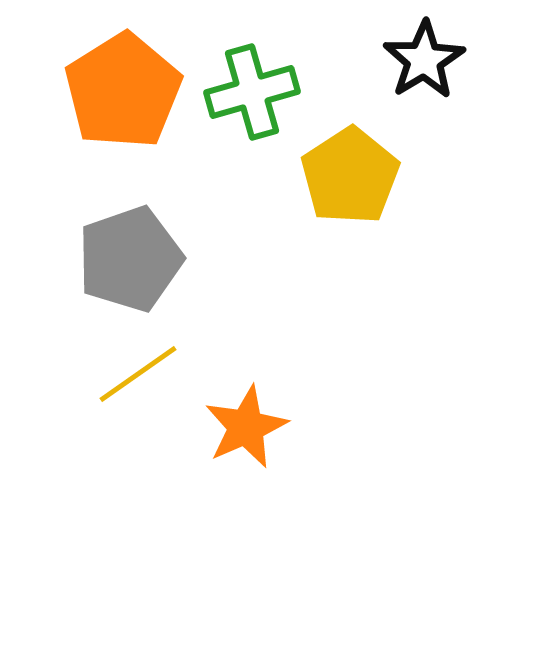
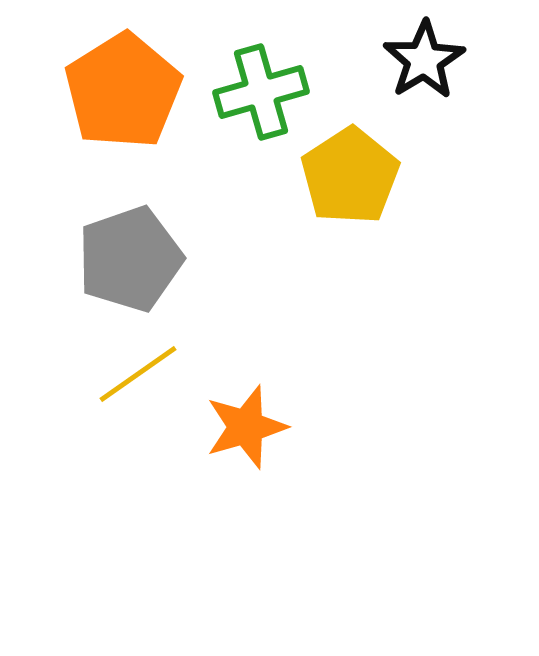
green cross: moved 9 px right
orange star: rotated 8 degrees clockwise
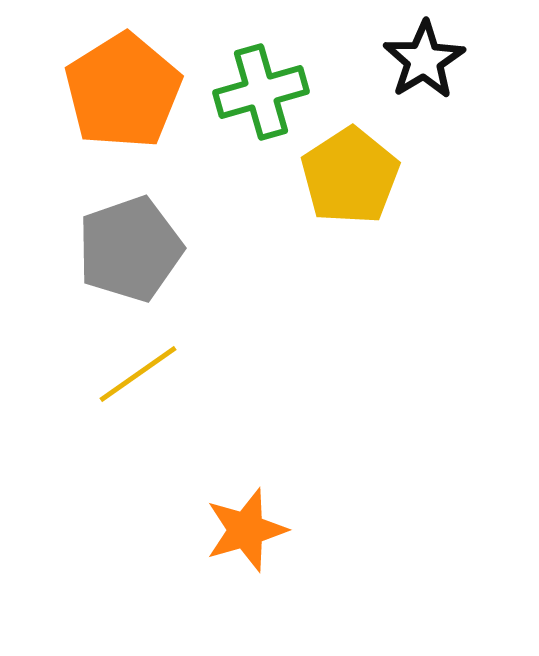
gray pentagon: moved 10 px up
orange star: moved 103 px down
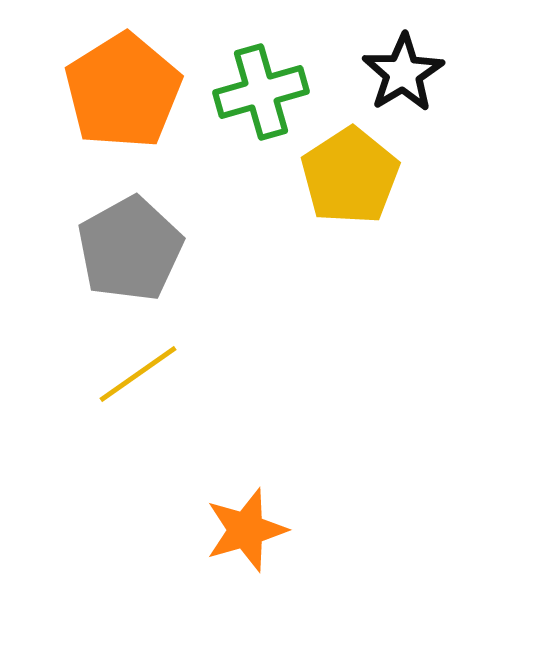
black star: moved 21 px left, 13 px down
gray pentagon: rotated 10 degrees counterclockwise
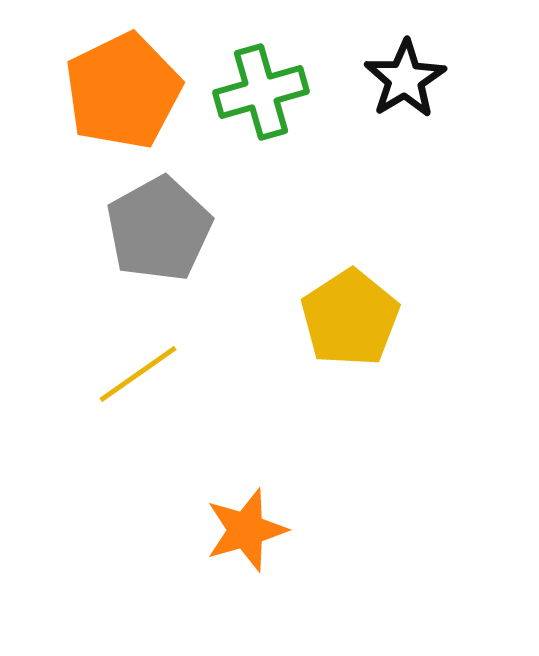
black star: moved 2 px right, 6 px down
orange pentagon: rotated 6 degrees clockwise
yellow pentagon: moved 142 px down
gray pentagon: moved 29 px right, 20 px up
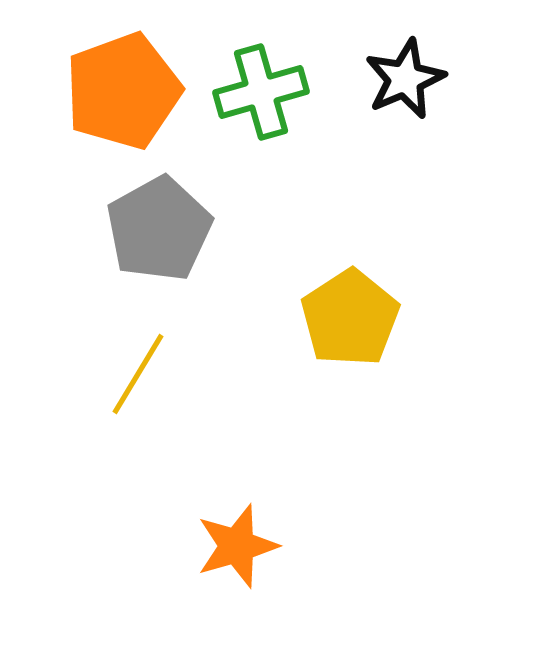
black star: rotated 8 degrees clockwise
orange pentagon: rotated 6 degrees clockwise
yellow line: rotated 24 degrees counterclockwise
orange star: moved 9 px left, 16 px down
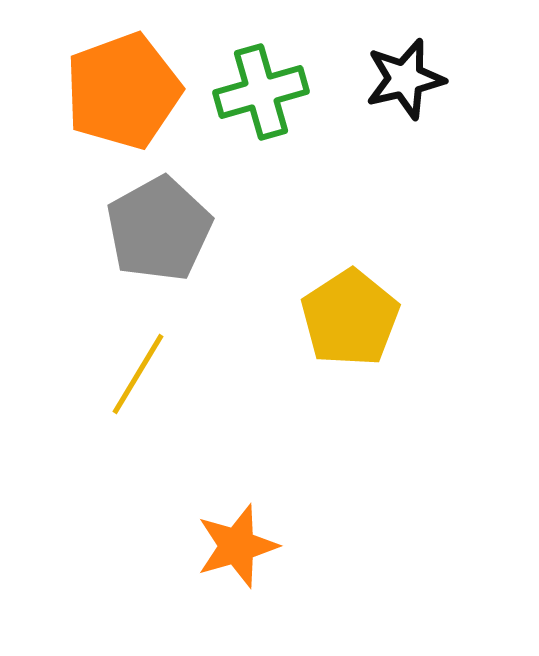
black star: rotated 10 degrees clockwise
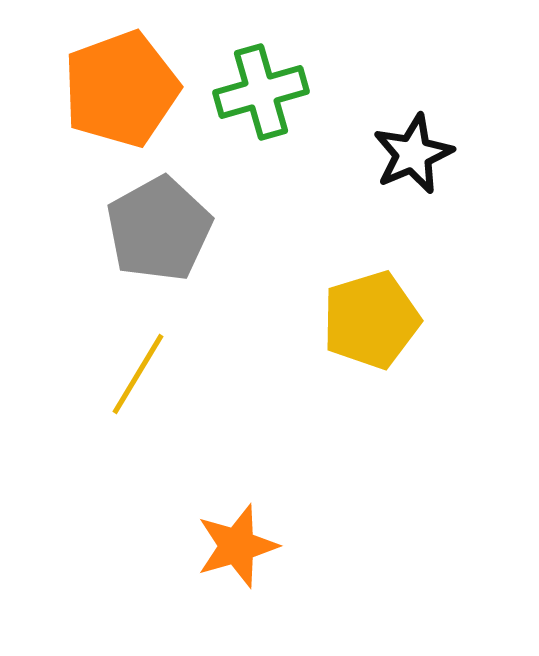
black star: moved 8 px right, 75 px down; rotated 10 degrees counterclockwise
orange pentagon: moved 2 px left, 2 px up
yellow pentagon: moved 21 px right, 2 px down; rotated 16 degrees clockwise
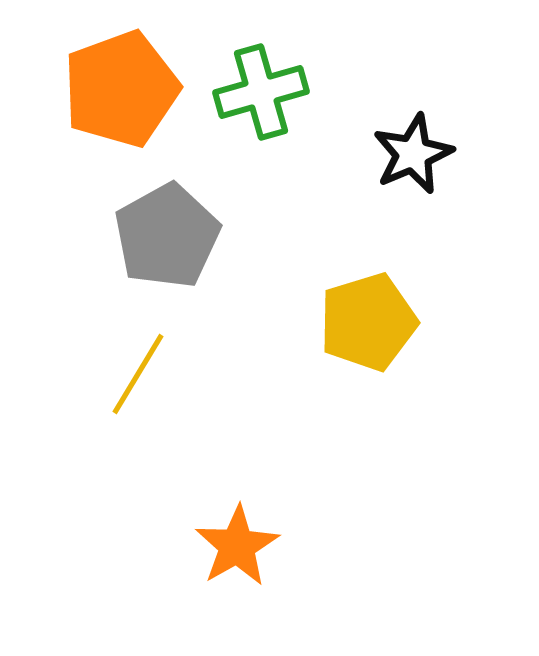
gray pentagon: moved 8 px right, 7 px down
yellow pentagon: moved 3 px left, 2 px down
orange star: rotated 14 degrees counterclockwise
